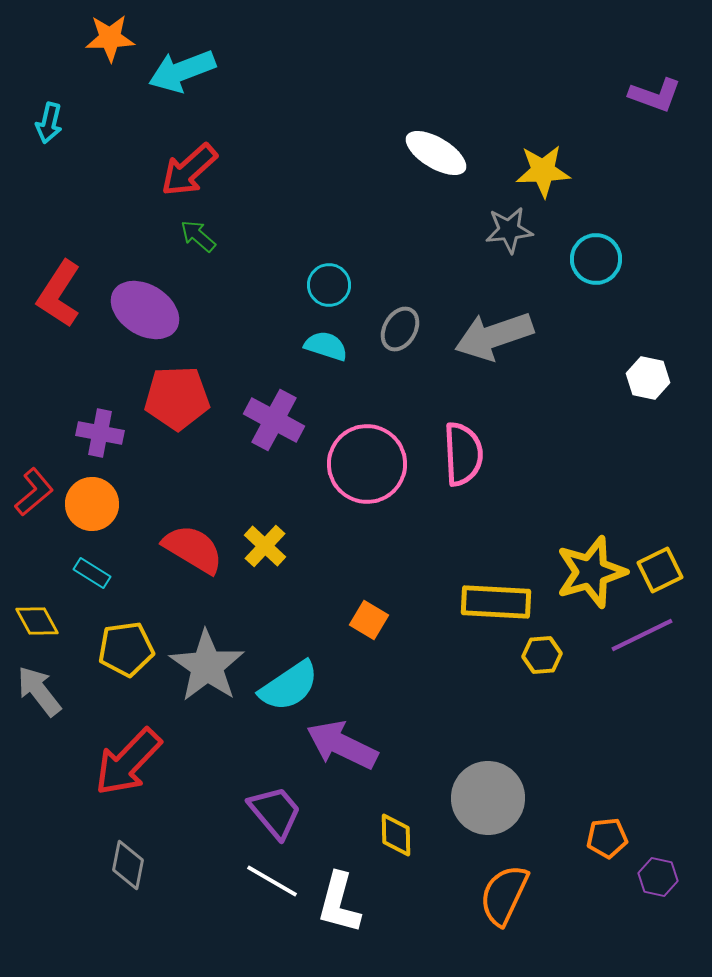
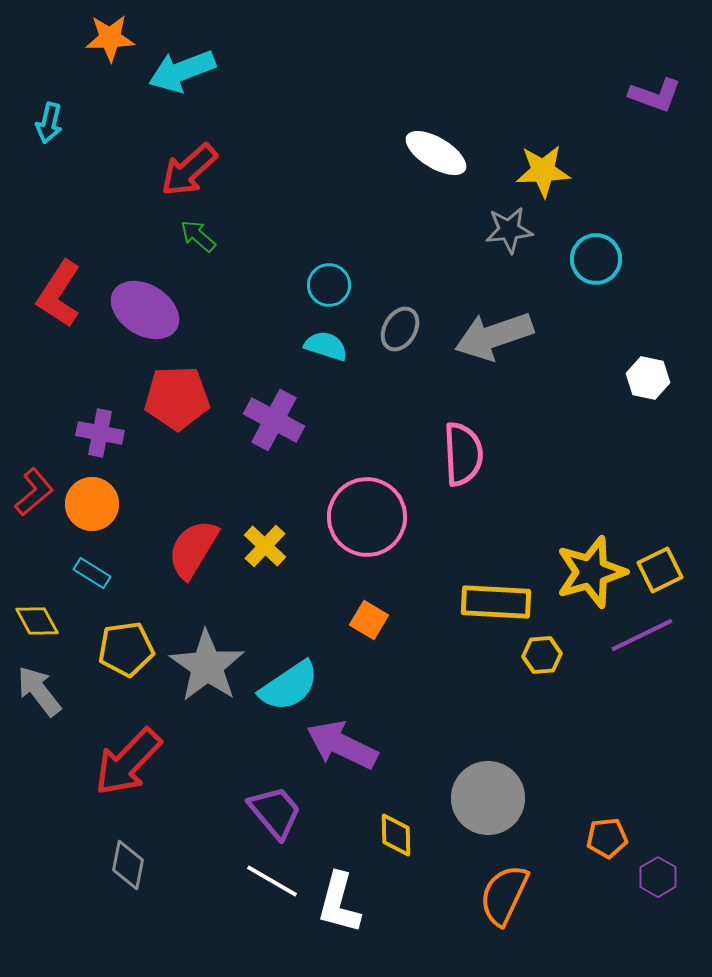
pink circle at (367, 464): moved 53 px down
red semicircle at (193, 549): rotated 90 degrees counterclockwise
purple hexagon at (658, 877): rotated 18 degrees clockwise
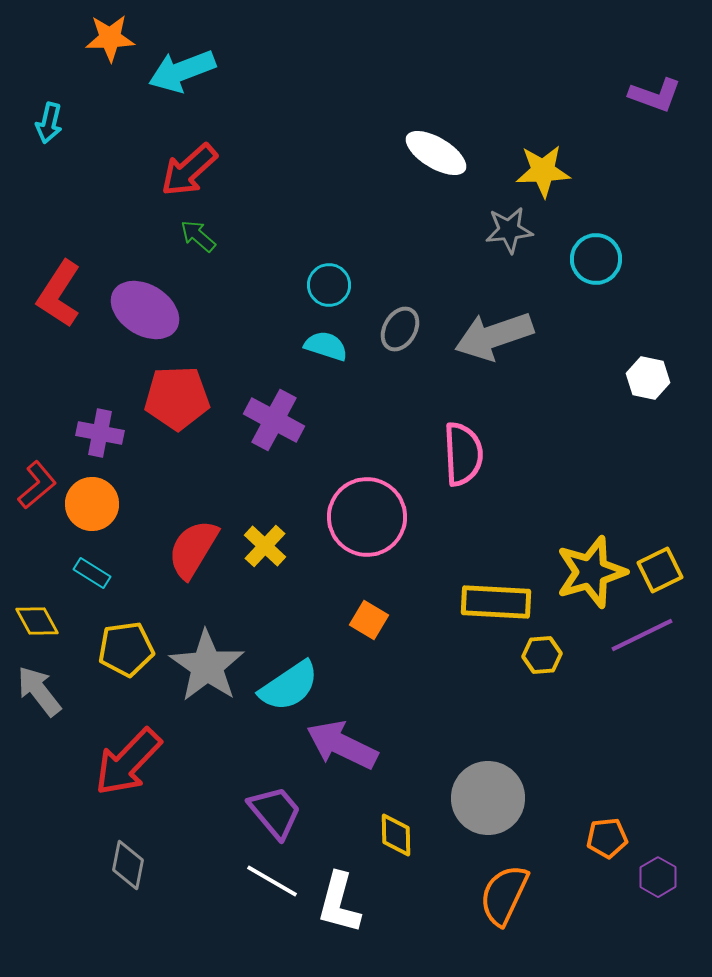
red L-shape at (34, 492): moved 3 px right, 7 px up
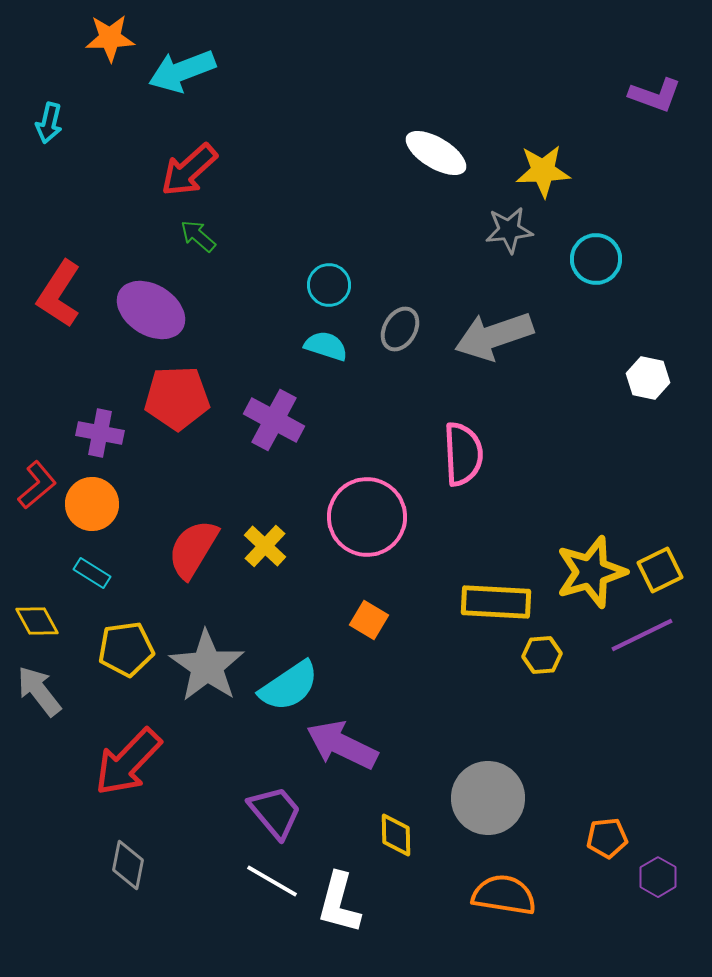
purple ellipse at (145, 310): moved 6 px right
orange semicircle at (504, 895): rotated 74 degrees clockwise
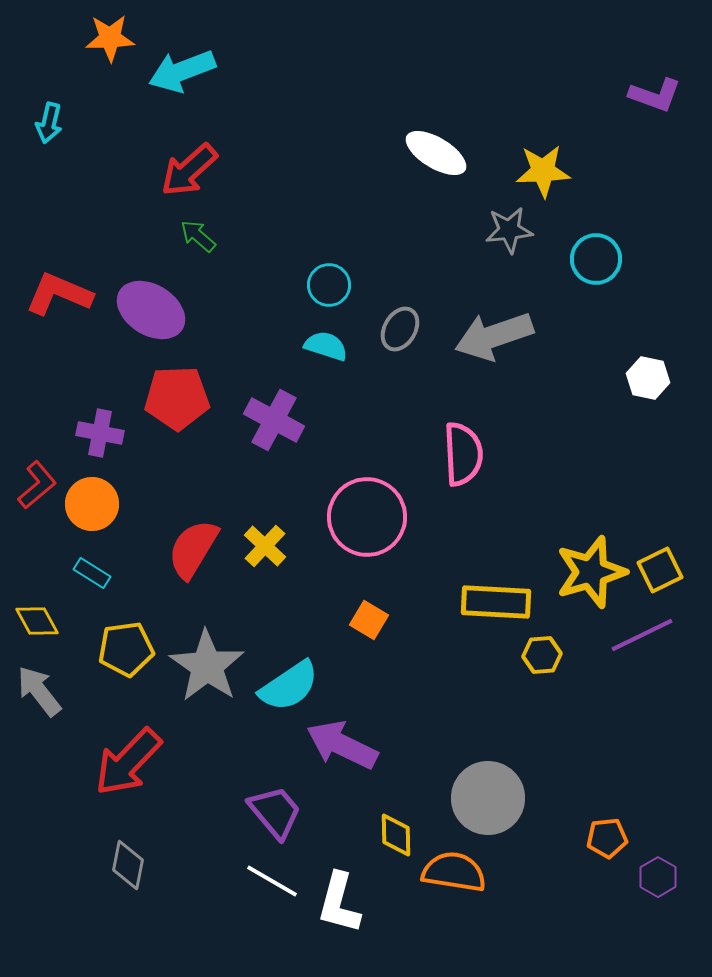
red L-shape at (59, 294): rotated 80 degrees clockwise
orange semicircle at (504, 895): moved 50 px left, 23 px up
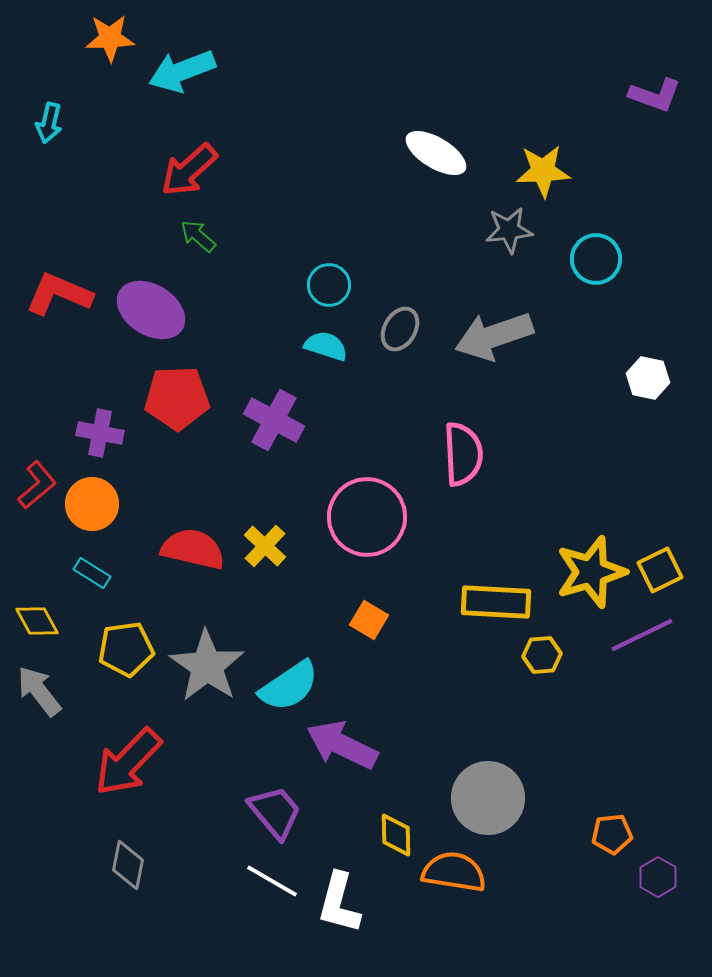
red semicircle at (193, 549): rotated 72 degrees clockwise
orange pentagon at (607, 838): moved 5 px right, 4 px up
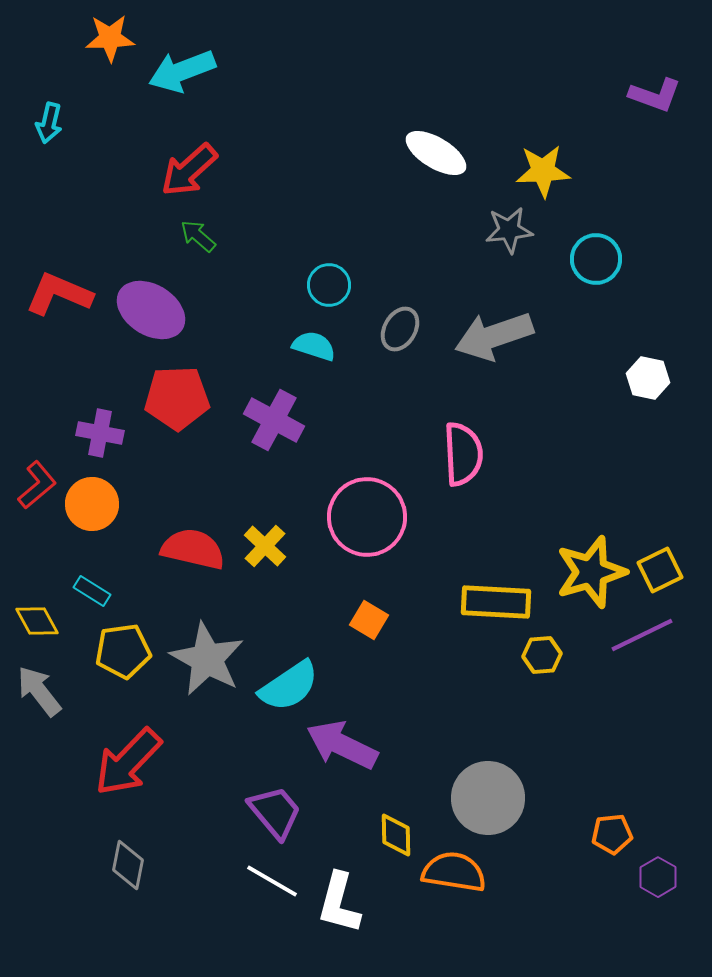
cyan semicircle at (326, 346): moved 12 px left
cyan rectangle at (92, 573): moved 18 px down
yellow pentagon at (126, 649): moved 3 px left, 2 px down
gray star at (207, 666): moved 7 px up; rotated 6 degrees counterclockwise
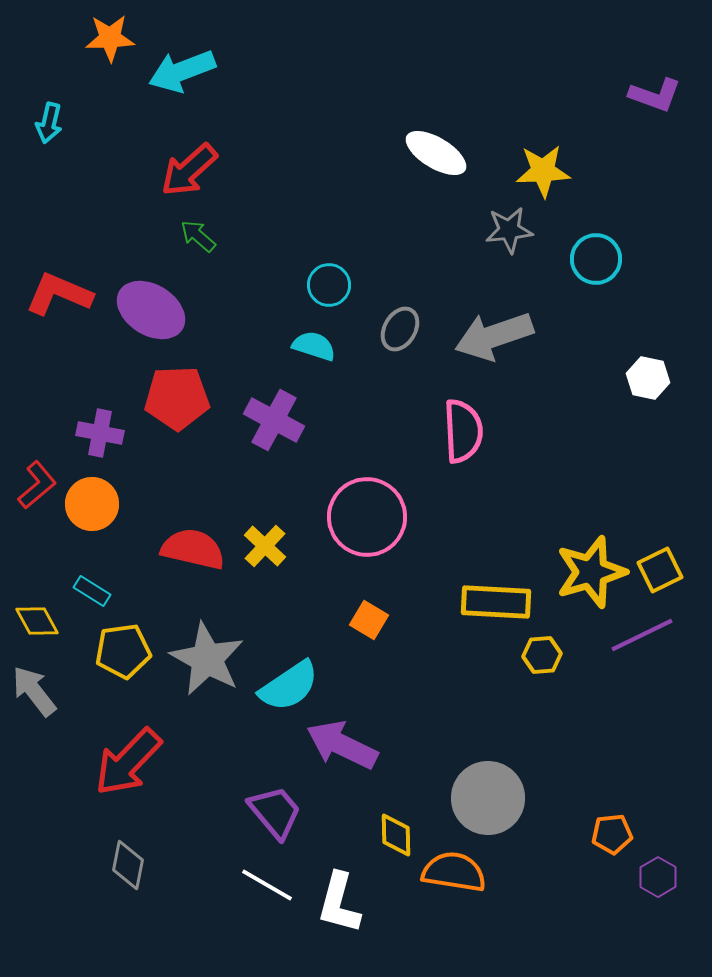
pink semicircle at (463, 454): moved 23 px up
gray arrow at (39, 691): moved 5 px left
white line at (272, 881): moved 5 px left, 4 px down
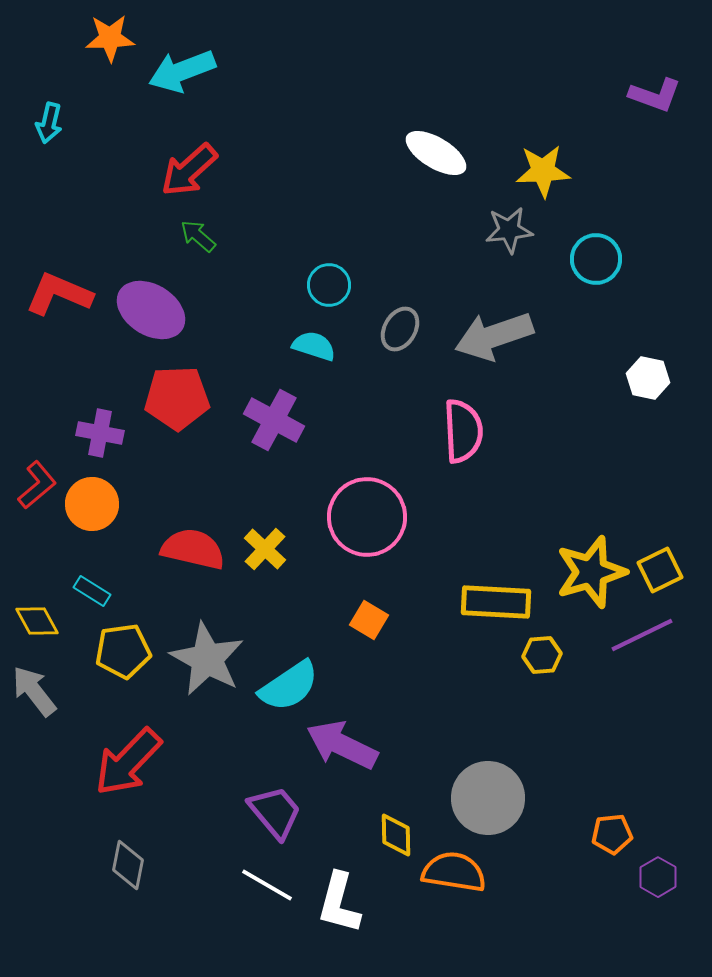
yellow cross at (265, 546): moved 3 px down
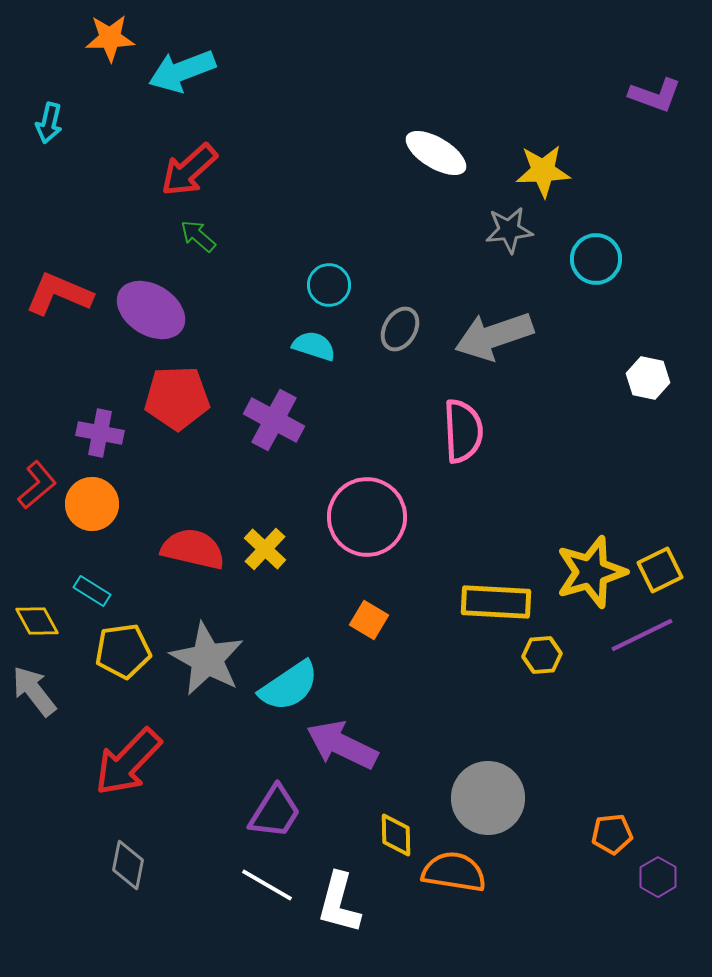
purple trapezoid at (275, 812): rotated 72 degrees clockwise
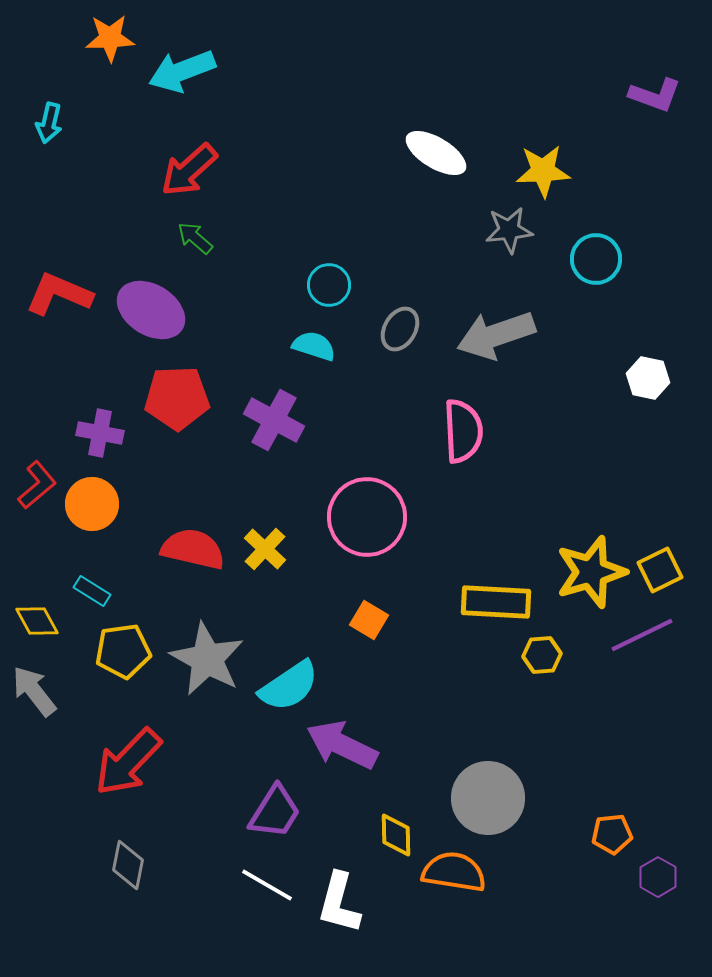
green arrow at (198, 236): moved 3 px left, 2 px down
gray arrow at (494, 336): moved 2 px right, 1 px up
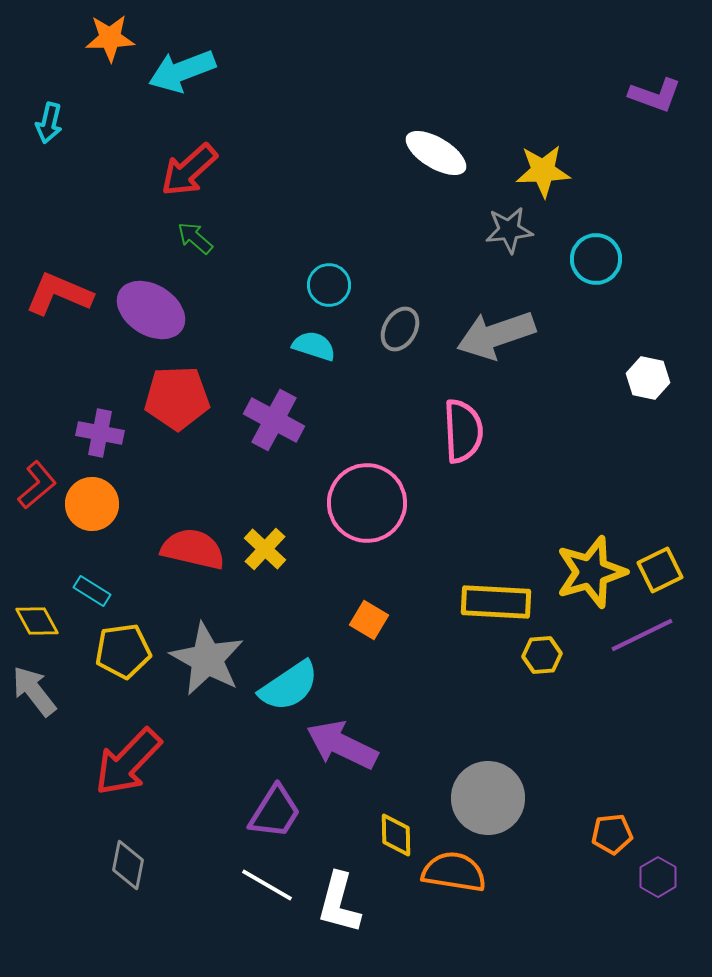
pink circle at (367, 517): moved 14 px up
